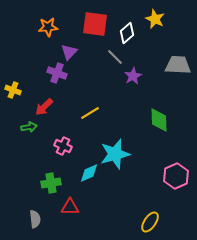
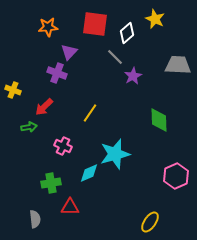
yellow line: rotated 24 degrees counterclockwise
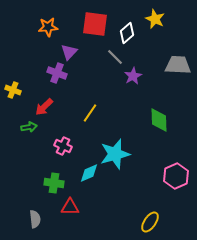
green cross: moved 3 px right; rotated 18 degrees clockwise
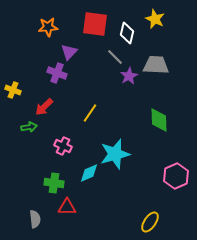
white diamond: rotated 35 degrees counterclockwise
gray trapezoid: moved 22 px left
purple star: moved 4 px left
red triangle: moved 3 px left
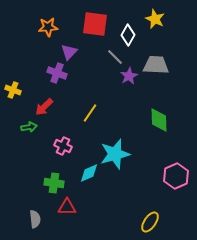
white diamond: moved 1 px right, 2 px down; rotated 15 degrees clockwise
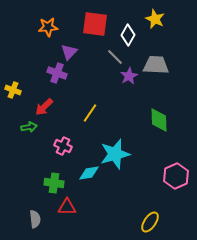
cyan diamond: rotated 15 degrees clockwise
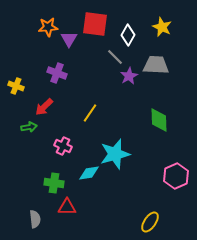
yellow star: moved 7 px right, 8 px down
purple triangle: moved 13 px up; rotated 12 degrees counterclockwise
yellow cross: moved 3 px right, 4 px up
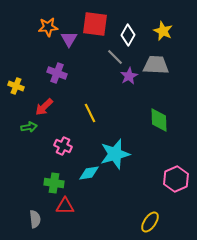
yellow star: moved 1 px right, 4 px down
yellow line: rotated 60 degrees counterclockwise
pink hexagon: moved 3 px down
red triangle: moved 2 px left, 1 px up
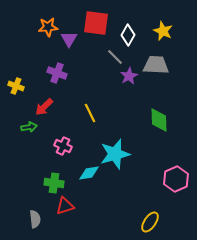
red square: moved 1 px right, 1 px up
red triangle: rotated 18 degrees counterclockwise
